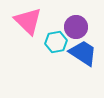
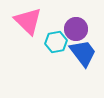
purple circle: moved 2 px down
blue trapezoid: rotated 20 degrees clockwise
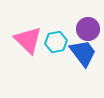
pink triangle: moved 19 px down
purple circle: moved 12 px right
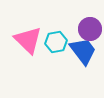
purple circle: moved 2 px right
blue trapezoid: moved 2 px up
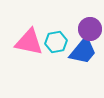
pink triangle: moved 1 px right, 2 px down; rotated 32 degrees counterclockwise
blue trapezoid: rotated 76 degrees clockwise
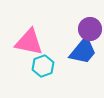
cyan hexagon: moved 13 px left, 24 px down; rotated 10 degrees counterclockwise
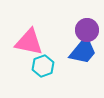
purple circle: moved 3 px left, 1 px down
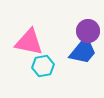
purple circle: moved 1 px right, 1 px down
cyan hexagon: rotated 10 degrees clockwise
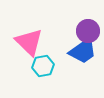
pink triangle: rotated 32 degrees clockwise
blue trapezoid: rotated 16 degrees clockwise
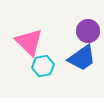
blue trapezoid: moved 1 px left, 7 px down
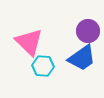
cyan hexagon: rotated 15 degrees clockwise
